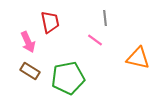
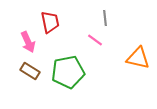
green pentagon: moved 6 px up
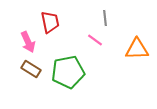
orange triangle: moved 1 px left, 9 px up; rotated 15 degrees counterclockwise
brown rectangle: moved 1 px right, 2 px up
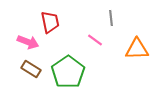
gray line: moved 6 px right
pink arrow: rotated 45 degrees counterclockwise
green pentagon: rotated 24 degrees counterclockwise
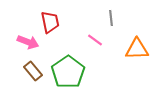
brown rectangle: moved 2 px right, 2 px down; rotated 18 degrees clockwise
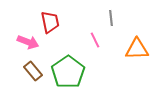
pink line: rotated 28 degrees clockwise
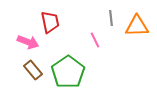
orange triangle: moved 23 px up
brown rectangle: moved 1 px up
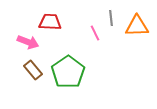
red trapezoid: rotated 75 degrees counterclockwise
pink line: moved 7 px up
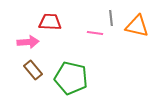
orange triangle: rotated 15 degrees clockwise
pink line: rotated 56 degrees counterclockwise
pink arrow: rotated 25 degrees counterclockwise
green pentagon: moved 3 px right, 6 px down; rotated 24 degrees counterclockwise
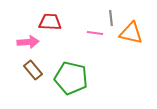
orange triangle: moved 6 px left, 7 px down
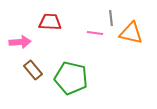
pink arrow: moved 8 px left
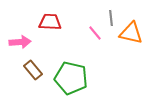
pink line: rotated 42 degrees clockwise
